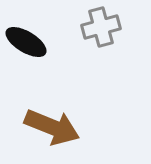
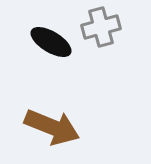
black ellipse: moved 25 px right
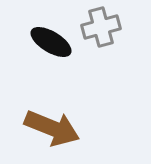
brown arrow: moved 1 px down
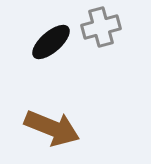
black ellipse: rotated 72 degrees counterclockwise
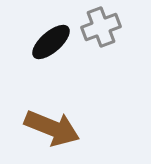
gray cross: rotated 6 degrees counterclockwise
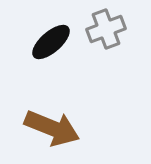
gray cross: moved 5 px right, 2 px down
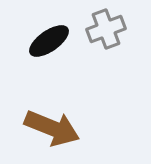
black ellipse: moved 2 px left, 1 px up; rotated 6 degrees clockwise
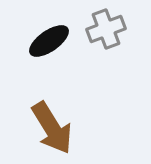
brown arrow: rotated 36 degrees clockwise
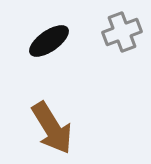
gray cross: moved 16 px right, 3 px down
